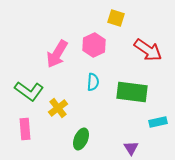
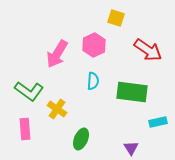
cyan semicircle: moved 1 px up
yellow cross: moved 1 px left, 1 px down; rotated 18 degrees counterclockwise
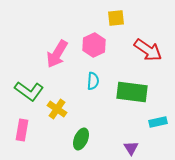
yellow square: rotated 24 degrees counterclockwise
pink rectangle: moved 3 px left, 1 px down; rotated 15 degrees clockwise
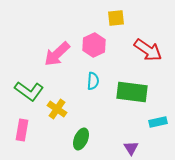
pink arrow: rotated 16 degrees clockwise
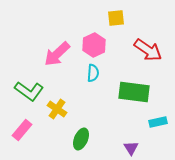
cyan semicircle: moved 8 px up
green rectangle: moved 2 px right
pink rectangle: rotated 30 degrees clockwise
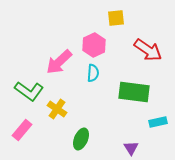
pink arrow: moved 2 px right, 8 px down
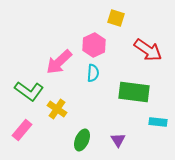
yellow square: rotated 24 degrees clockwise
cyan rectangle: rotated 18 degrees clockwise
green ellipse: moved 1 px right, 1 px down
purple triangle: moved 13 px left, 8 px up
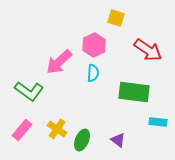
yellow cross: moved 20 px down
purple triangle: rotated 21 degrees counterclockwise
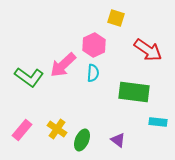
pink arrow: moved 4 px right, 3 px down
green L-shape: moved 14 px up
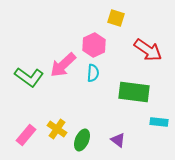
cyan rectangle: moved 1 px right
pink rectangle: moved 4 px right, 5 px down
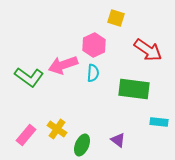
pink arrow: rotated 24 degrees clockwise
green rectangle: moved 3 px up
green ellipse: moved 5 px down
